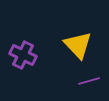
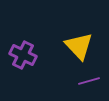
yellow triangle: moved 1 px right, 1 px down
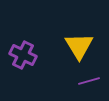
yellow triangle: rotated 12 degrees clockwise
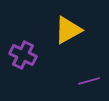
yellow triangle: moved 11 px left, 16 px up; rotated 32 degrees clockwise
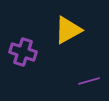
purple cross: moved 3 px up; rotated 8 degrees counterclockwise
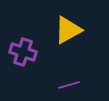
purple line: moved 20 px left, 4 px down
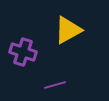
purple line: moved 14 px left
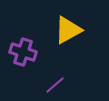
purple line: rotated 25 degrees counterclockwise
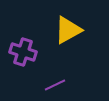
purple line: rotated 15 degrees clockwise
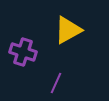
purple line: moved 1 px right, 2 px up; rotated 40 degrees counterclockwise
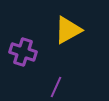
purple line: moved 4 px down
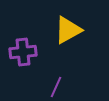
purple cross: rotated 24 degrees counterclockwise
